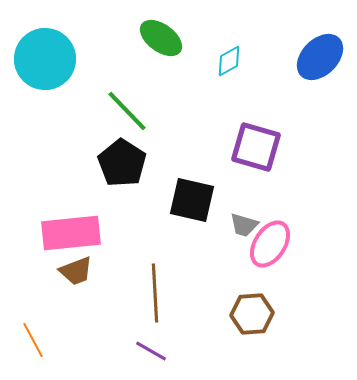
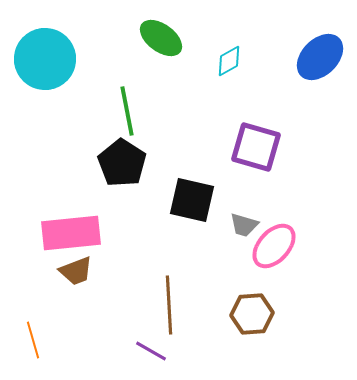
green line: rotated 33 degrees clockwise
pink ellipse: moved 4 px right, 2 px down; rotated 9 degrees clockwise
brown line: moved 14 px right, 12 px down
orange line: rotated 12 degrees clockwise
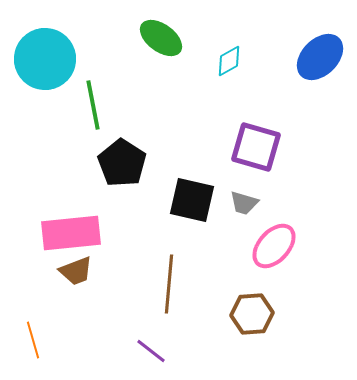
green line: moved 34 px left, 6 px up
gray trapezoid: moved 22 px up
brown line: moved 21 px up; rotated 8 degrees clockwise
purple line: rotated 8 degrees clockwise
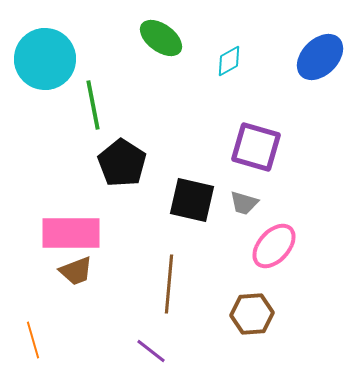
pink rectangle: rotated 6 degrees clockwise
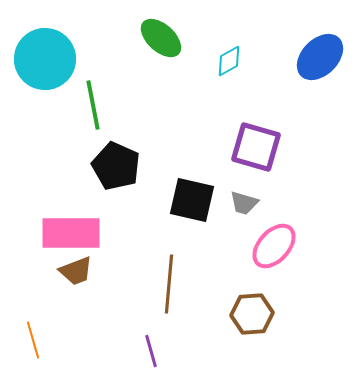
green ellipse: rotated 6 degrees clockwise
black pentagon: moved 6 px left, 3 px down; rotated 9 degrees counterclockwise
purple line: rotated 36 degrees clockwise
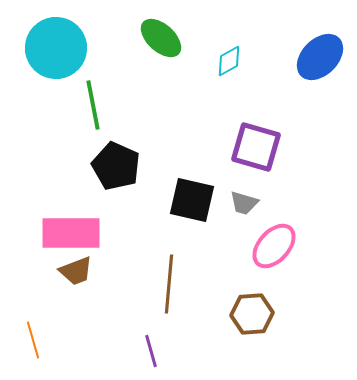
cyan circle: moved 11 px right, 11 px up
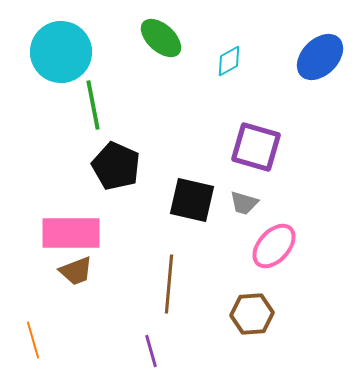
cyan circle: moved 5 px right, 4 px down
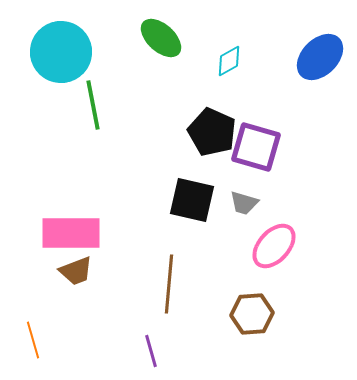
black pentagon: moved 96 px right, 34 px up
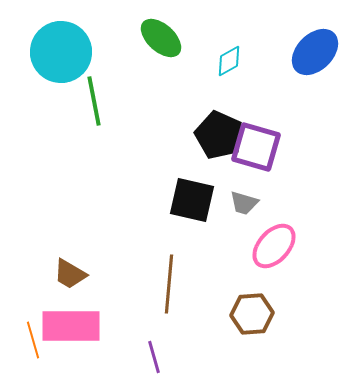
blue ellipse: moved 5 px left, 5 px up
green line: moved 1 px right, 4 px up
black pentagon: moved 7 px right, 3 px down
pink rectangle: moved 93 px down
brown trapezoid: moved 6 px left, 3 px down; rotated 51 degrees clockwise
purple line: moved 3 px right, 6 px down
